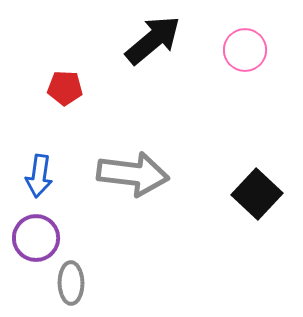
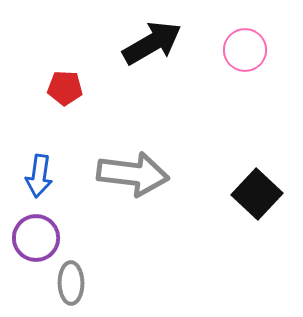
black arrow: moved 1 px left, 3 px down; rotated 10 degrees clockwise
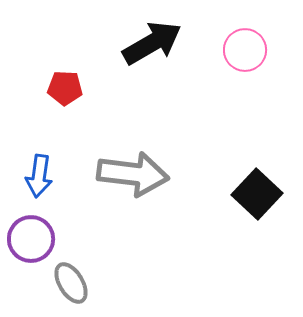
purple circle: moved 5 px left, 1 px down
gray ellipse: rotated 30 degrees counterclockwise
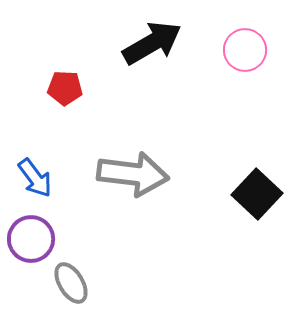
blue arrow: moved 4 px left, 2 px down; rotated 45 degrees counterclockwise
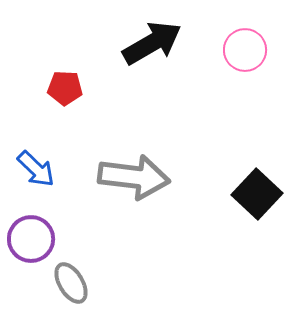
gray arrow: moved 1 px right, 3 px down
blue arrow: moved 1 px right, 9 px up; rotated 9 degrees counterclockwise
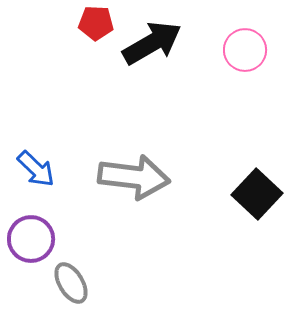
red pentagon: moved 31 px right, 65 px up
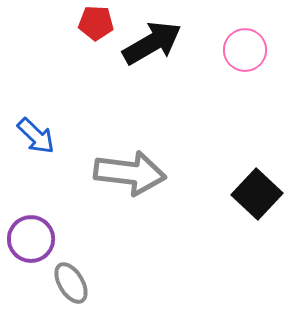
blue arrow: moved 33 px up
gray arrow: moved 4 px left, 4 px up
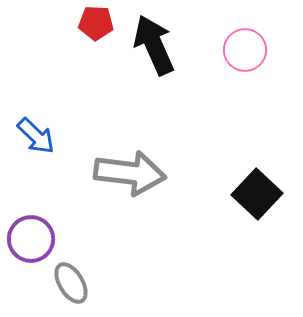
black arrow: moved 2 px right, 2 px down; rotated 84 degrees counterclockwise
